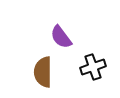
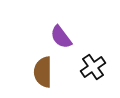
black cross: rotated 15 degrees counterclockwise
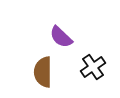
purple semicircle: rotated 10 degrees counterclockwise
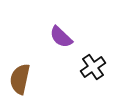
brown semicircle: moved 23 px left, 7 px down; rotated 12 degrees clockwise
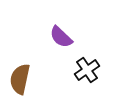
black cross: moved 6 px left, 3 px down
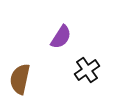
purple semicircle: rotated 100 degrees counterclockwise
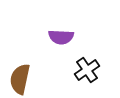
purple semicircle: rotated 60 degrees clockwise
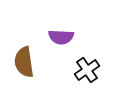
brown semicircle: moved 4 px right, 17 px up; rotated 20 degrees counterclockwise
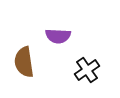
purple semicircle: moved 3 px left, 1 px up
